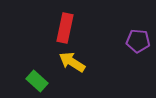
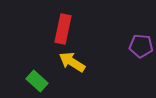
red rectangle: moved 2 px left, 1 px down
purple pentagon: moved 3 px right, 5 px down
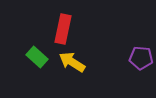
purple pentagon: moved 12 px down
green rectangle: moved 24 px up
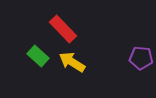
red rectangle: rotated 56 degrees counterclockwise
green rectangle: moved 1 px right, 1 px up
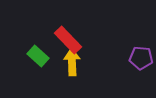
red rectangle: moved 5 px right, 11 px down
yellow arrow: rotated 56 degrees clockwise
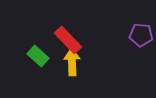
purple pentagon: moved 23 px up
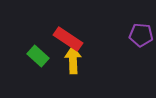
red rectangle: moved 1 px up; rotated 12 degrees counterclockwise
yellow arrow: moved 1 px right, 2 px up
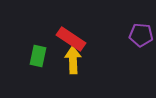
red rectangle: moved 3 px right
green rectangle: rotated 60 degrees clockwise
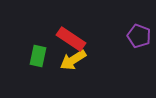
purple pentagon: moved 2 px left, 1 px down; rotated 15 degrees clockwise
yellow arrow: rotated 120 degrees counterclockwise
